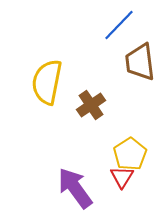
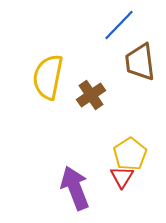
yellow semicircle: moved 1 px right, 5 px up
brown cross: moved 10 px up
purple arrow: rotated 15 degrees clockwise
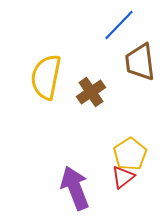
yellow semicircle: moved 2 px left
brown cross: moved 3 px up
red triangle: moved 1 px right; rotated 20 degrees clockwise
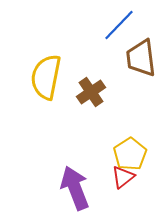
brown trapezoid: moved 1 px right, 4 px up
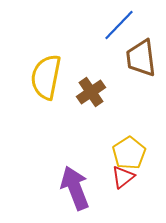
yellow pentagon: moved 1 px left, 1 px up
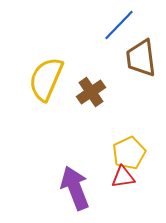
yellow semicircle: moved 2 px down; rotated 12 degrees clockwise
yellow pentagon: rotated 8 degrees clockwise
red triangle: rotated 30 degrees clockwise
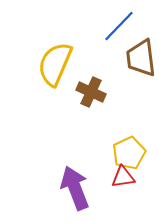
blue line: moved 1 px down
yellow semicircle: moved 9 px right, 15 px up
brown cross: rotated 32 degrees counterclockwise
